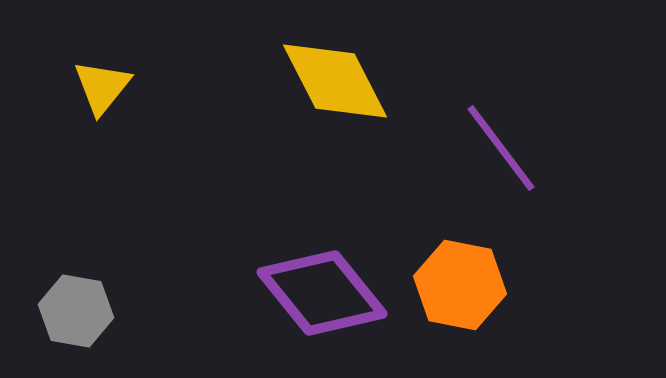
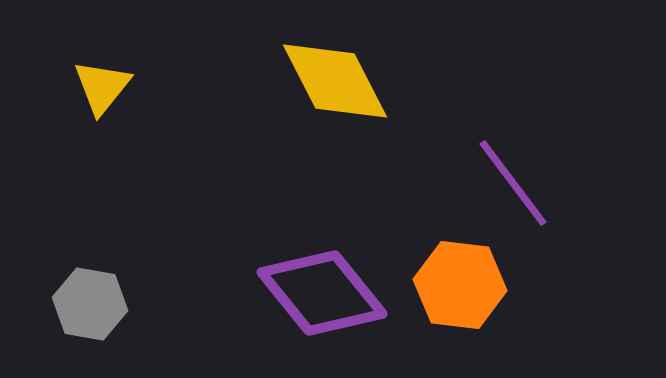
purple line: moved 12 px right, 35 px down
orange hexagon: rotated 4 degrees counterclockwise
gray hexagon: moved 14 px right, 7 px up
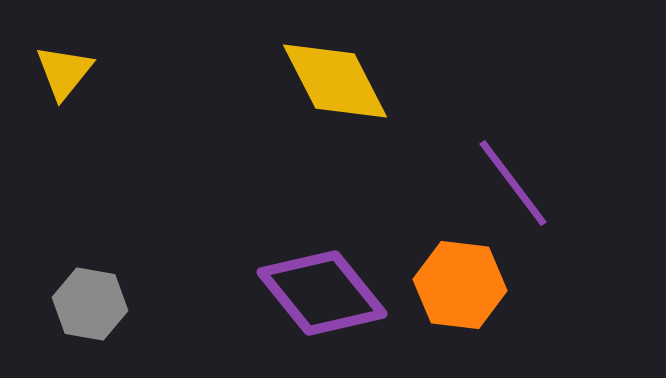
yellow triangle: moved 38 px left, 15 px up
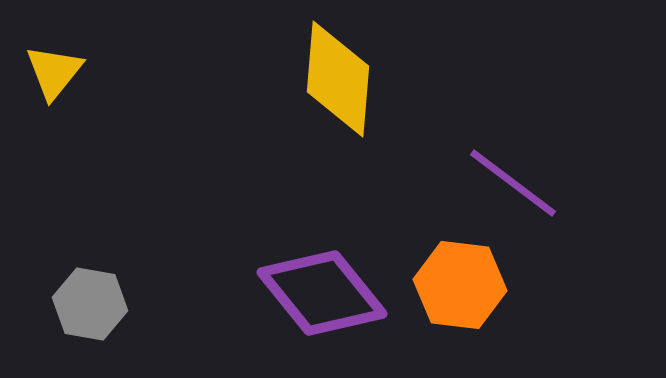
yellow triangle: moved 10 px left
yellow diamond: moved 3 px right, 2 px up; rotated 32 degrees clockwise
purple line: rotated 16 degrees counterclockwise
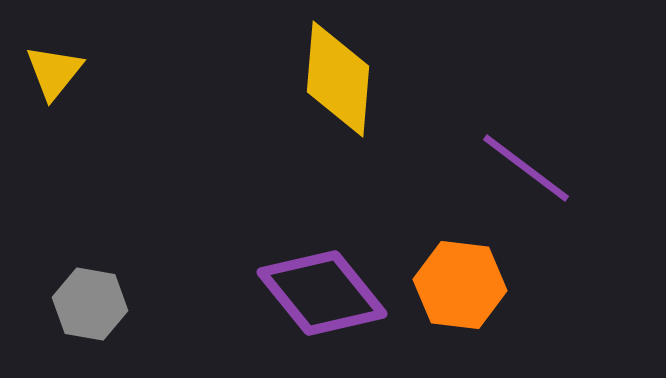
purple line: moved 13 px right, 15 px up
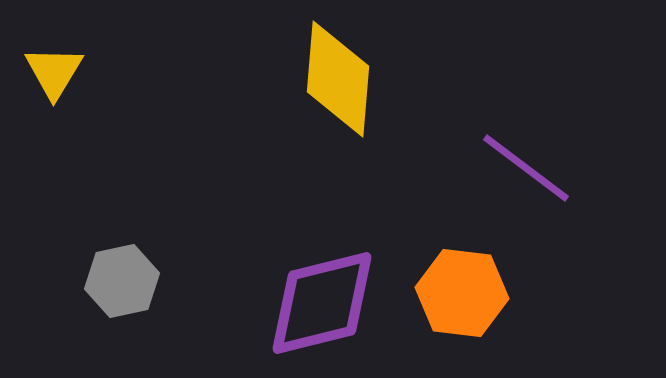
yellow triangle: rotated 8 degrees counterclockwise
orange hexagon: moved 2 px right, 8 px down
purple diamond: moved 10 px down; rotated 65 degrees counterclockwise
gray hexagon: moved 32 px right, 23 px up; rotated 22 degrees counterclockwise
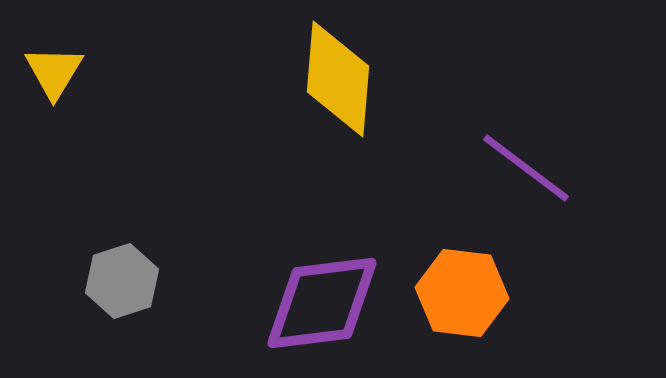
gray hexagon: rotated 6 degrees counterclockwise
purple diamond: rotated 7 degrees clockwise
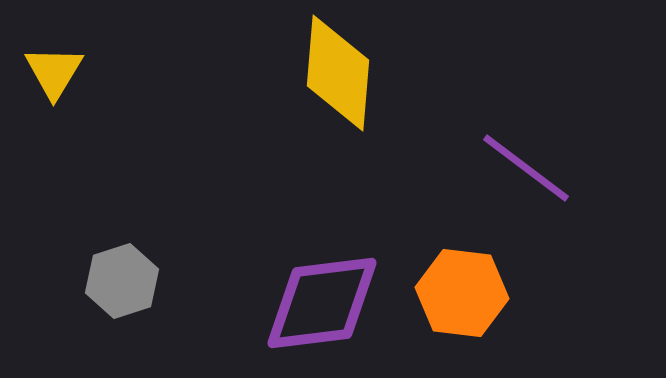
yellow diamond: moved 6 px up
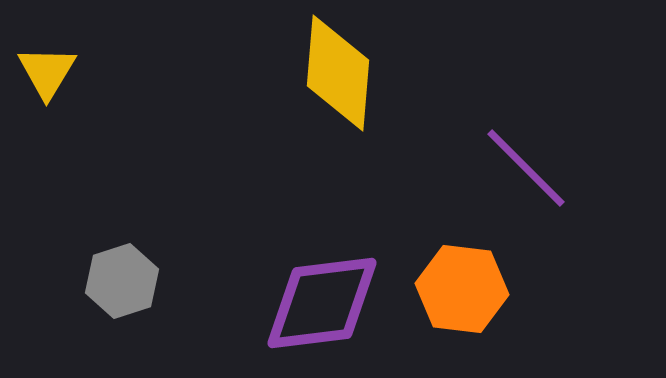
yellow triangle: moved 7 px left
purple line: rotated 8 degrees clockwise
orange hexagon: moved 4 px up
